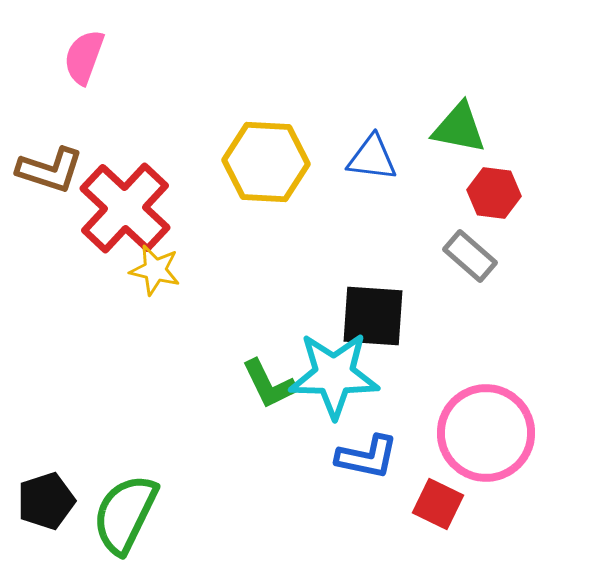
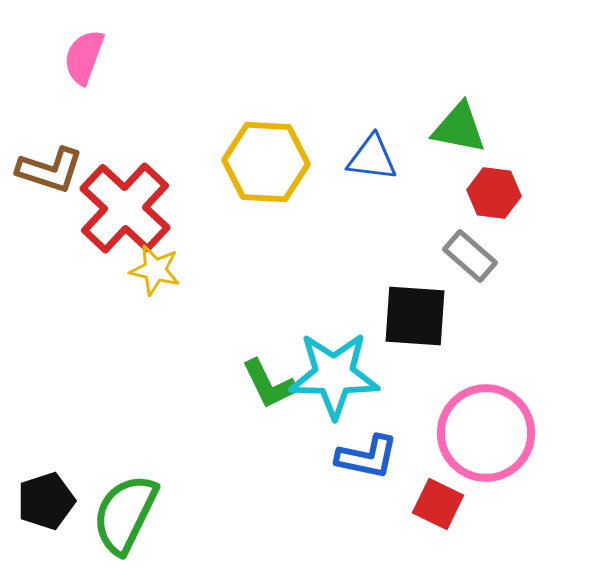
black square: moved 42 px right
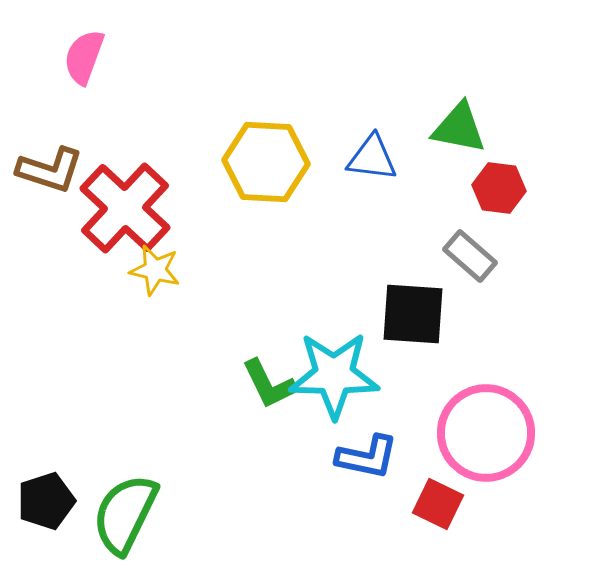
red hexagon: moved 5 px right, 5 px up
black square: moved 2 px left, 2 px up
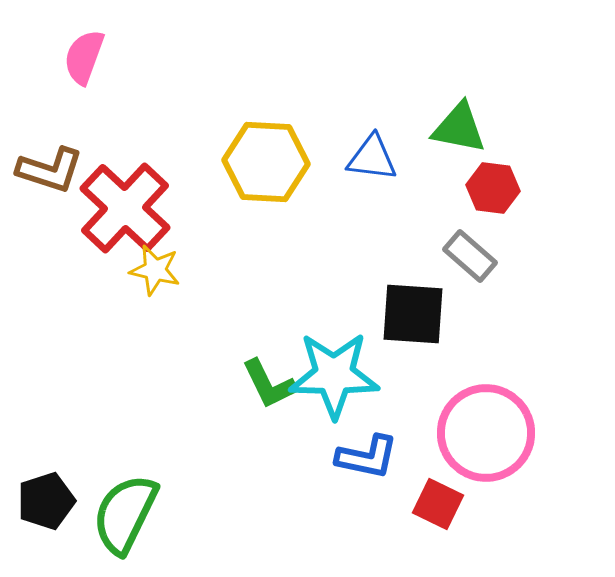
red hexagon: moved 6 px left
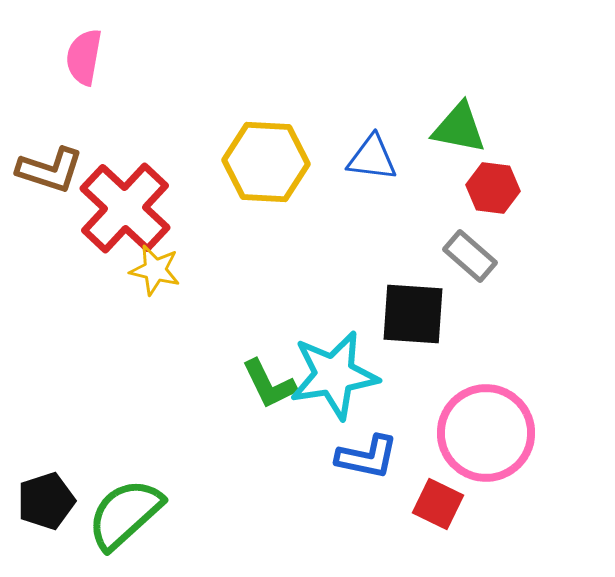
pink semicircle: rotated 10 degrees counterclockwise
cyan star: rotated 10 degrees counterclockwise
green semicircle: rotated 22 degrees clockwise
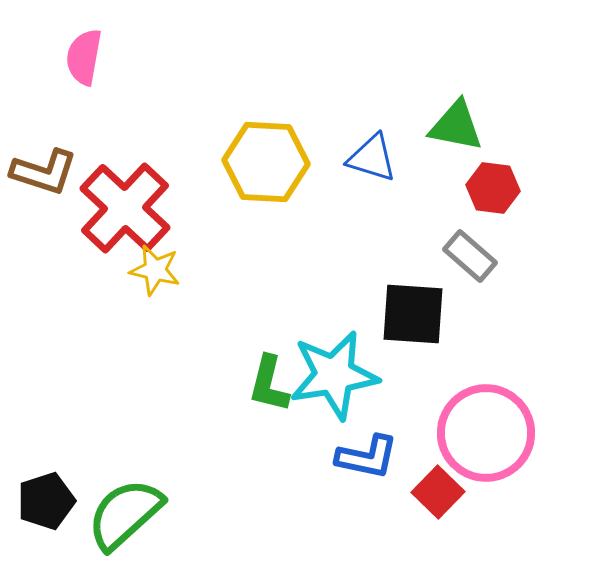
green triangle: moved 3 px left, 2 px up
blue triangle: rotated 10 degrees clockwise
brown L-shape: moved 6 px left, 2 px down
green L-shape: rotated 40 degrees clockwise
red square: moved 12 px up; rotated 18 degrees clockwise
